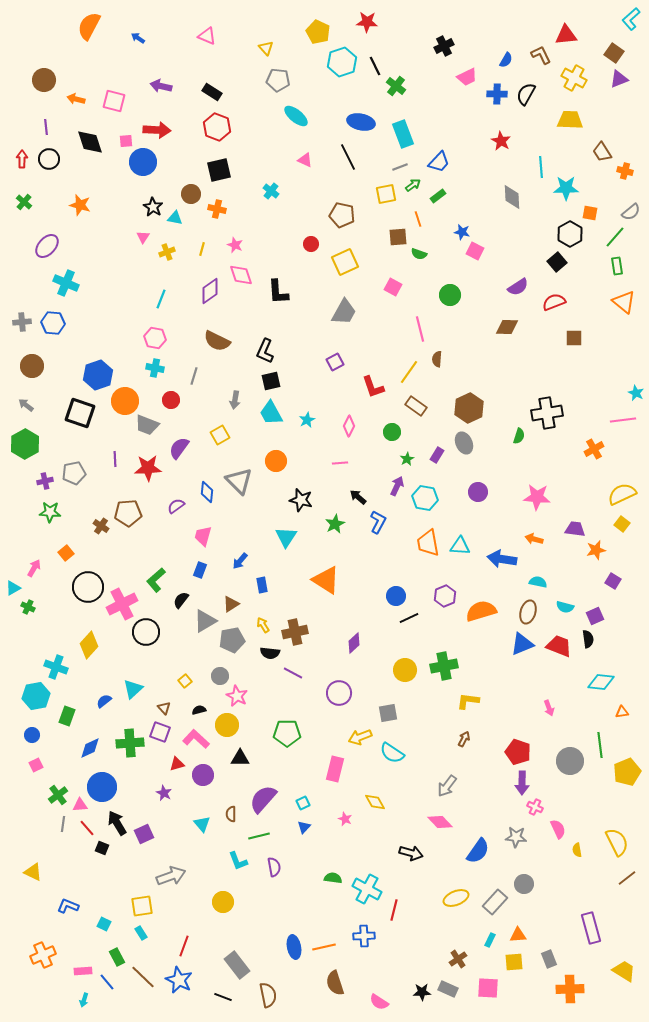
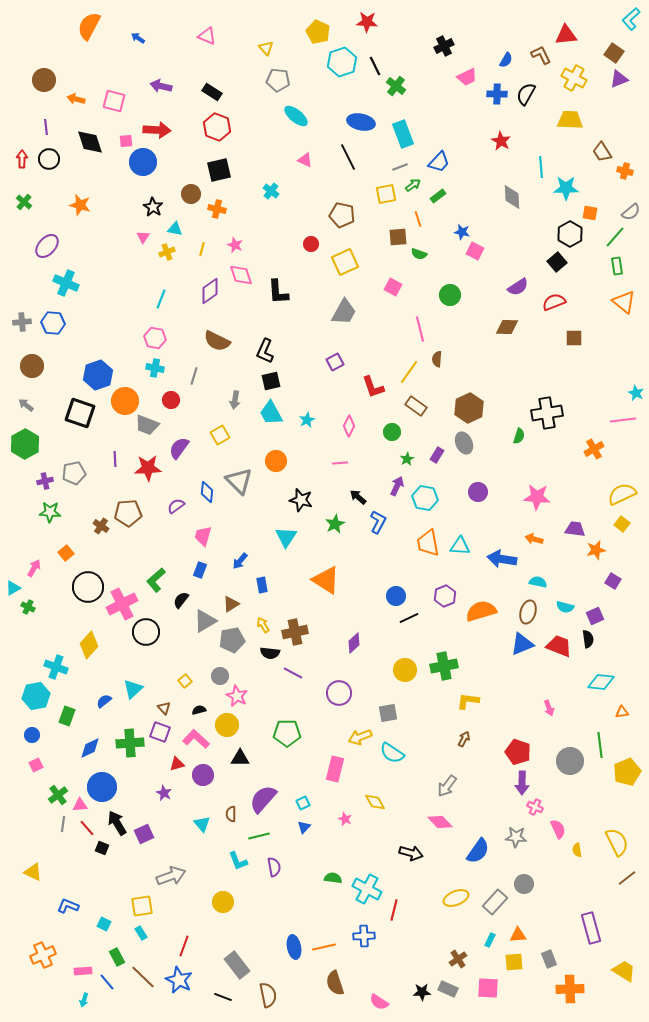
cyan triangle at (175, 218): moved 11 px down
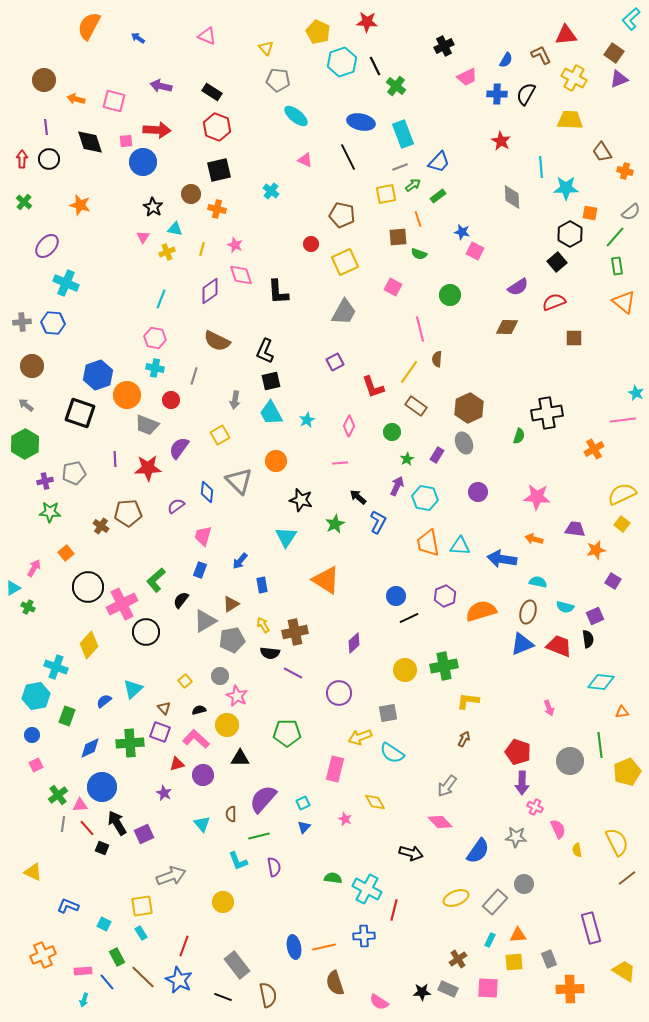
orange circle at (125, 401): moved 2 px right, 6 px up
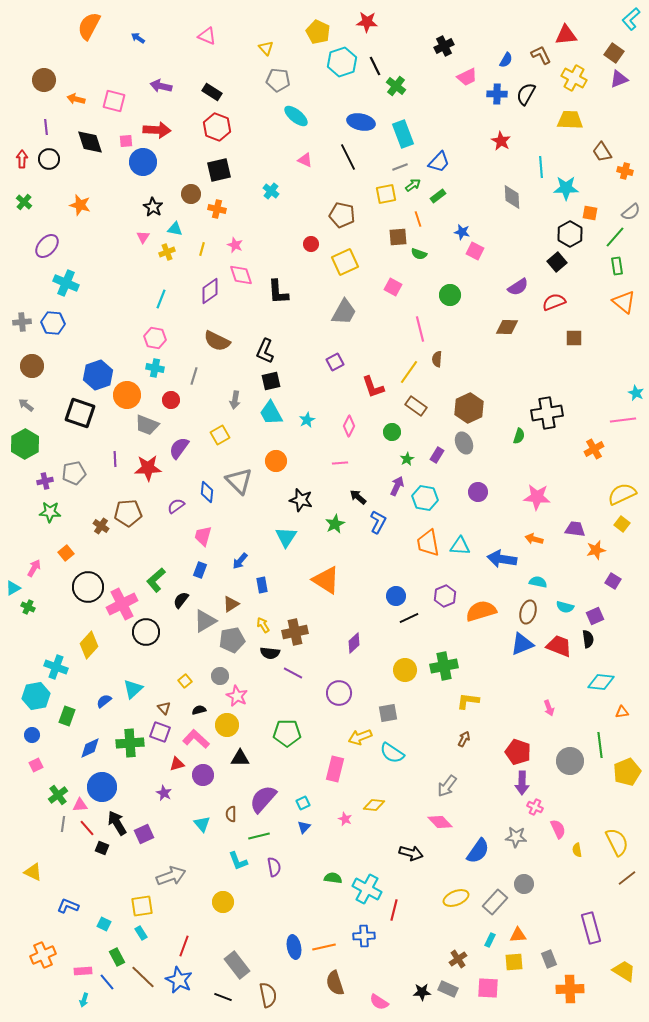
yellow diamond at (375, 802): moved 1 px left, 3 px down; rotated 55 degrees counterclockwise
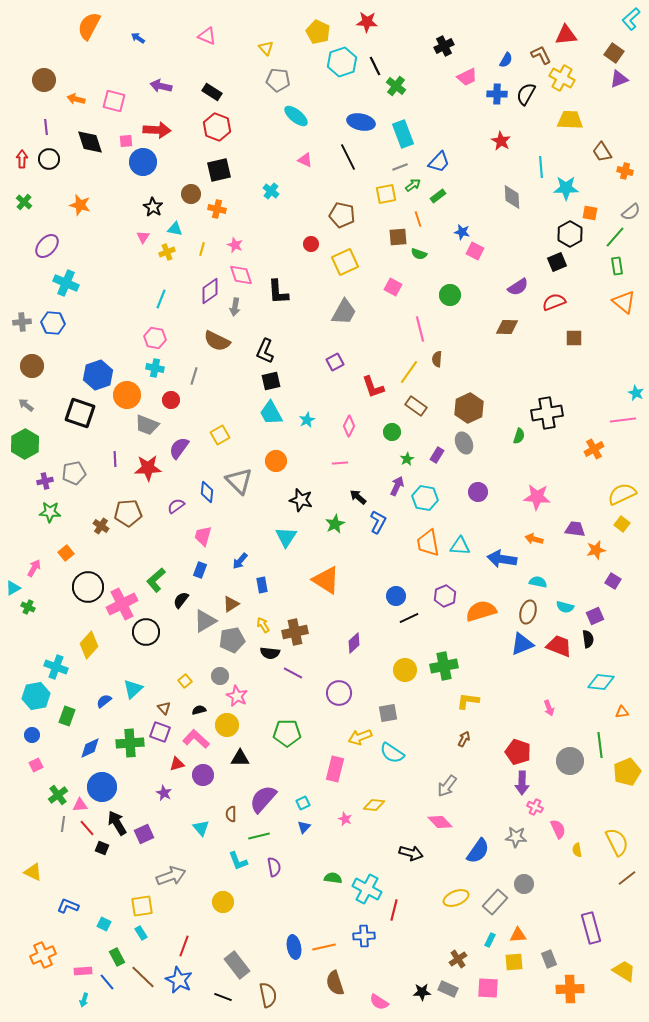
yellow cross at (574, 78): moved 12 px left
black square at (557, 262): rotated 18 degrees clockwise
gray arrow at (235, 400): moved 93 px up
cyan triangle at (202, 824): moved 1 px left, 4 px down
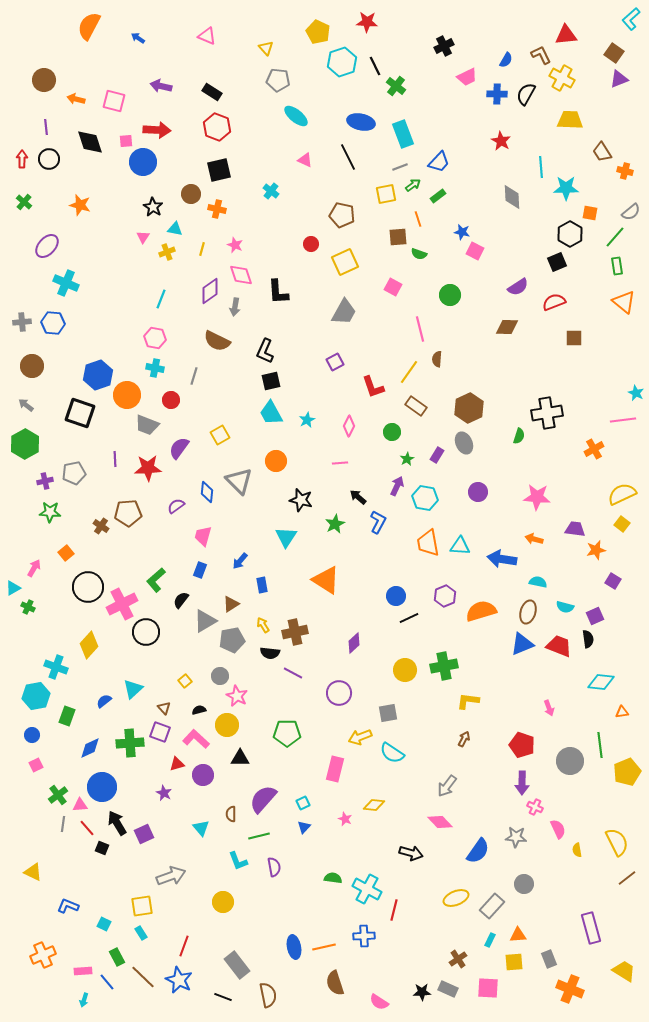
red pentagon at (518, 752): moved 4 px right, 7 px up
gray rectangle at (495, 902): moved 3 px left, 4 px down
orange cross at (570, 989): rotated 24 degrees clockwise
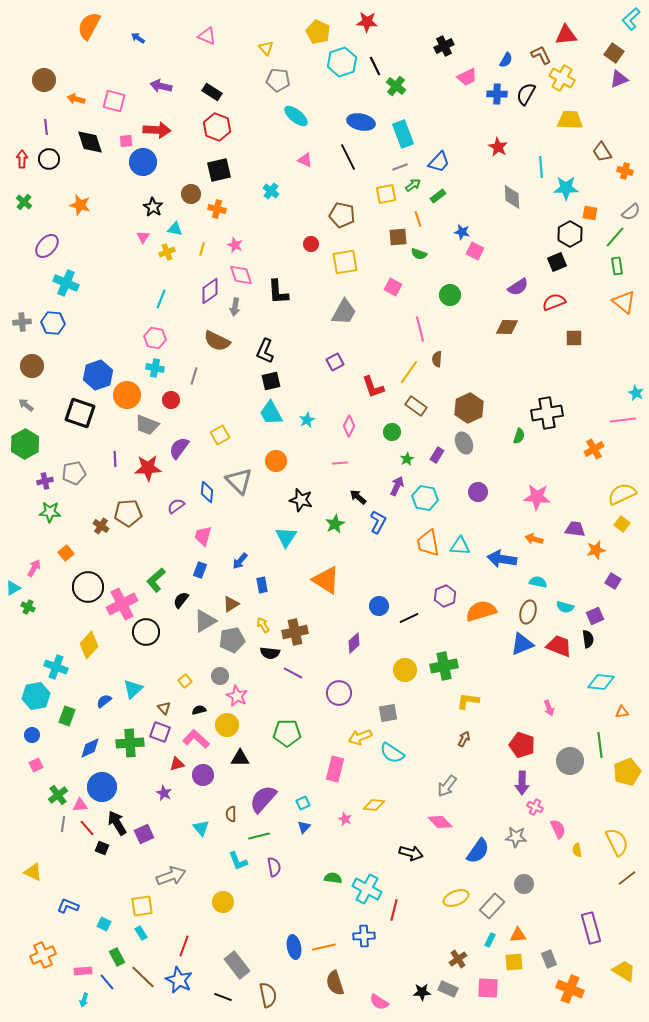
red star at (501, 141): moved 3 px left, 6 px down
yellow square at (345, 262): rotated 16 degrees clockwise
blue circle at (396, 596): moved 17 px left, 10 px down
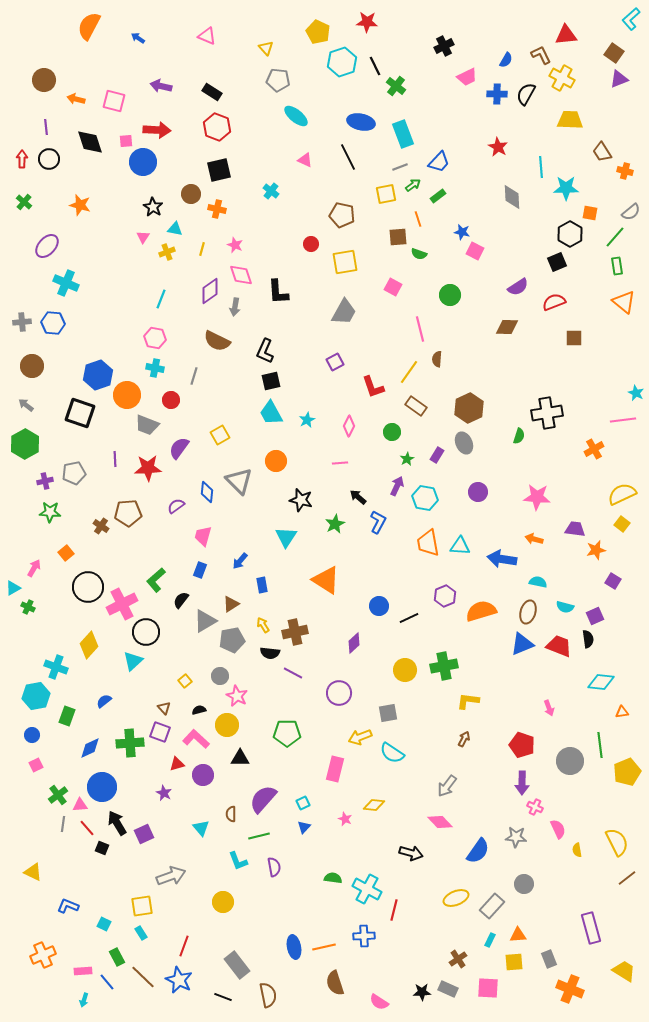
cyan triangle at (133, 689): moved 28 px up
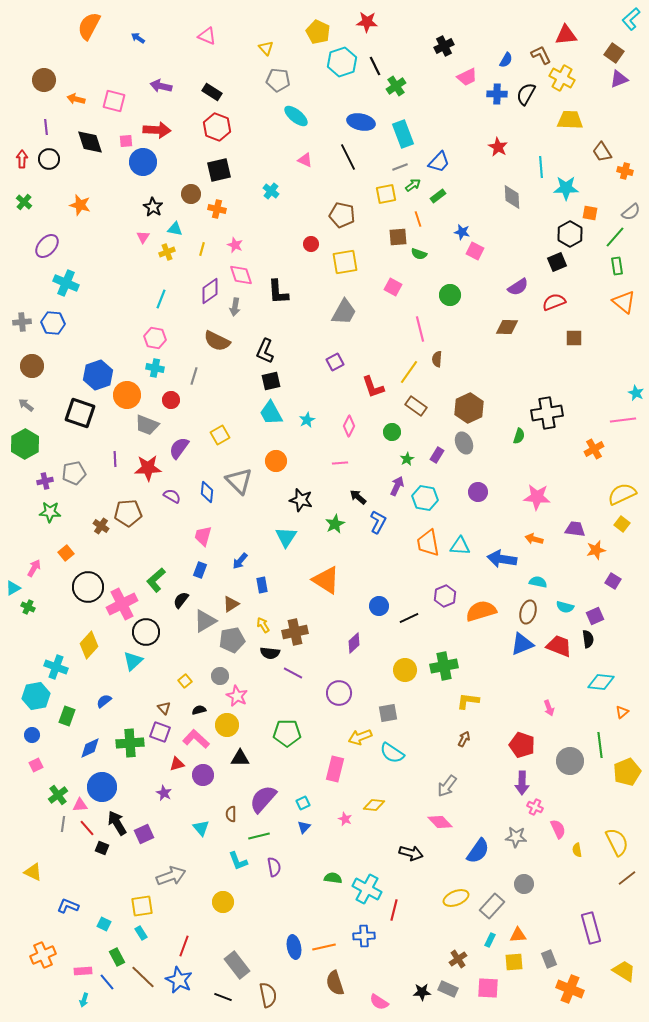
green cross at (396, 86): rotated 18 degrees clockwise
purple semicircle at (176, 506): moved 4 px left, 10 px up; rotated 66 degrees clockwise
orange triangle at (622, 712): rotated 32 degrees counterclockwise
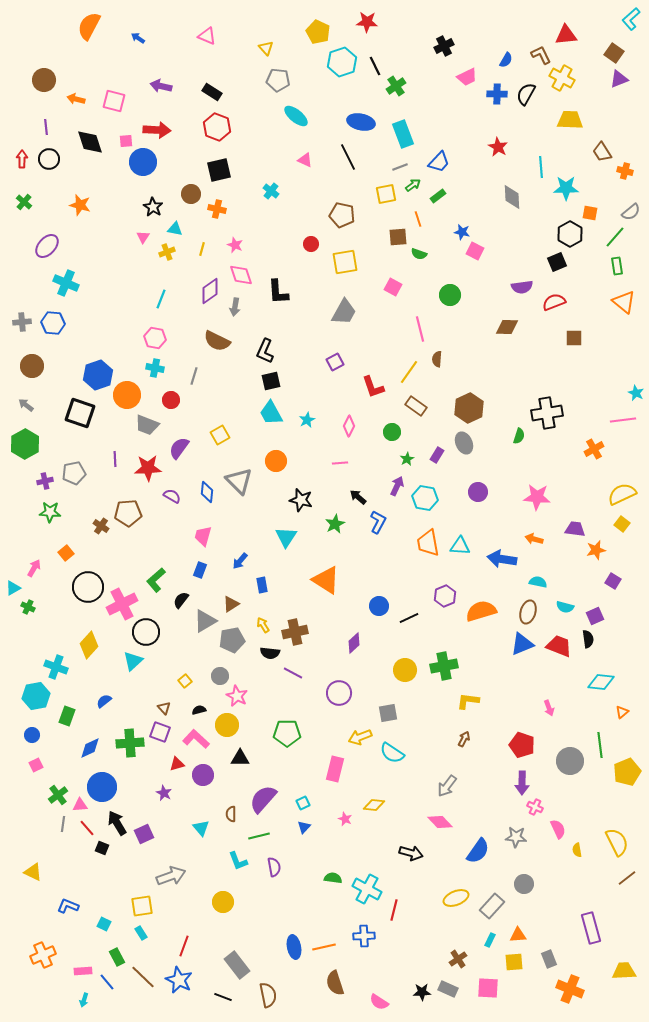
purple semicircle at (518, 287): moved 4 px right; rotated 25 degrees clockwise
yellow trapezoid at (624, 971): rotated 35 degrees counterclockwise
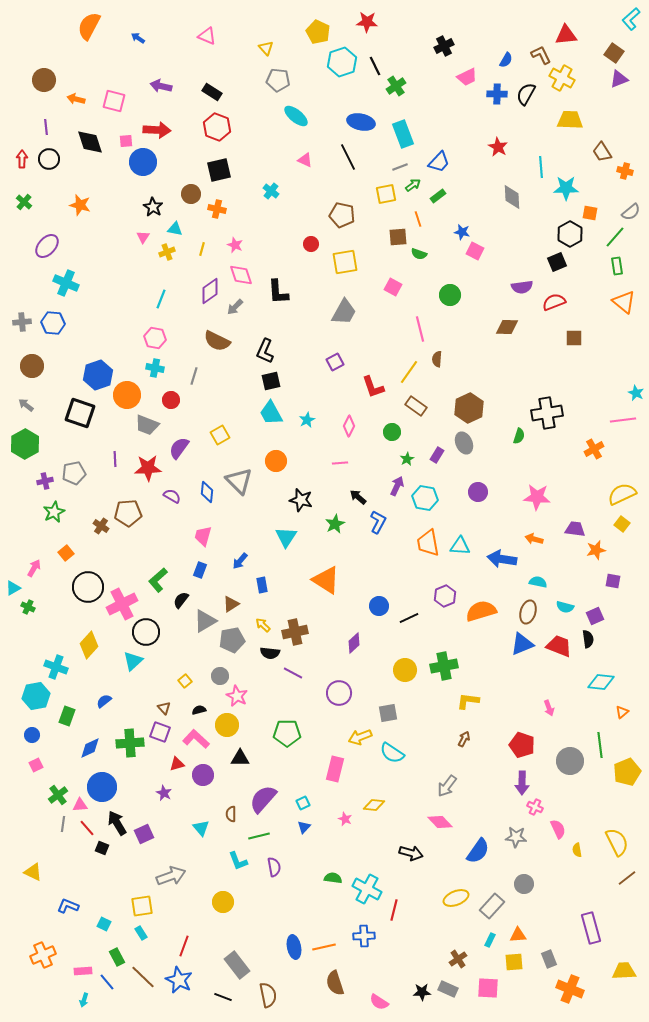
gray arrow at (235, 307): rotated 36 degrees clockwise
green star at (50, 512): moved 4 px right; rotated 30 degrees counterclockwise
green L-shape at (156, 580): moved 2 px right
purple square at (613, 581): rotated 21 degrees counterclockwise
yellow arrow at (263, 625): rotated 14 degrees counterclockwise
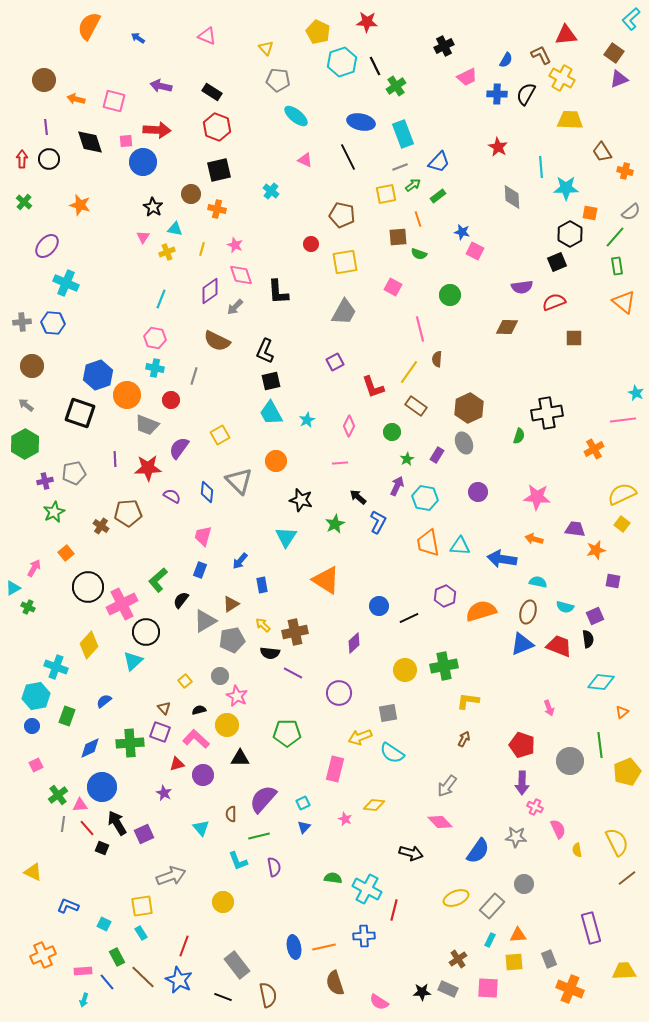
blue circle at (32, 735): moved 9 px up
